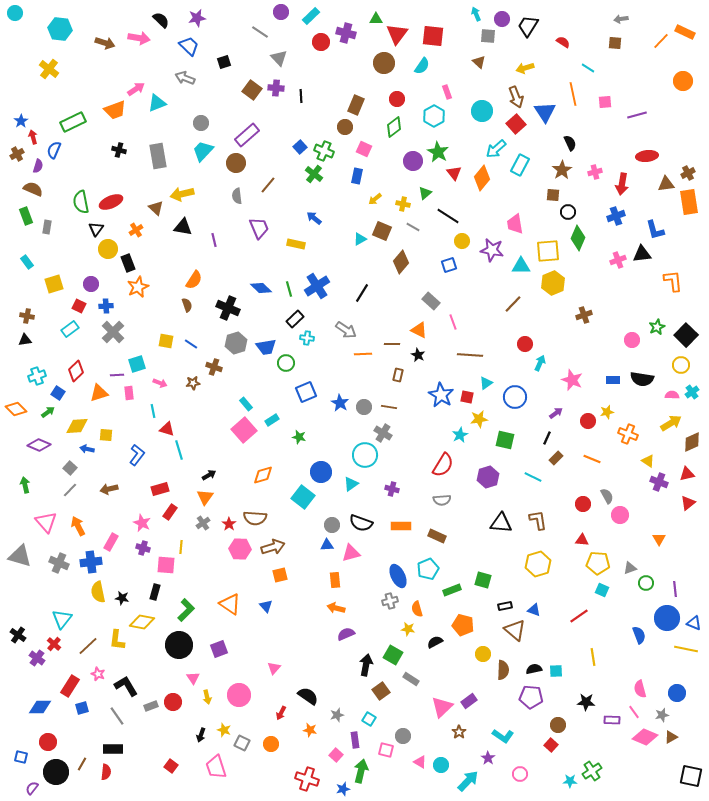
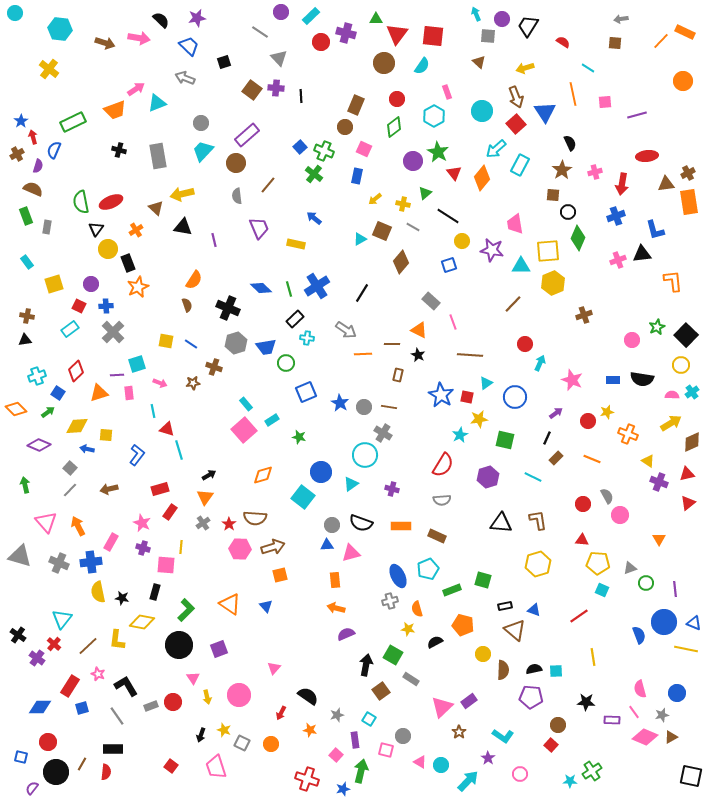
blue circle at (667, 618): moved 3 px left, 4 px down
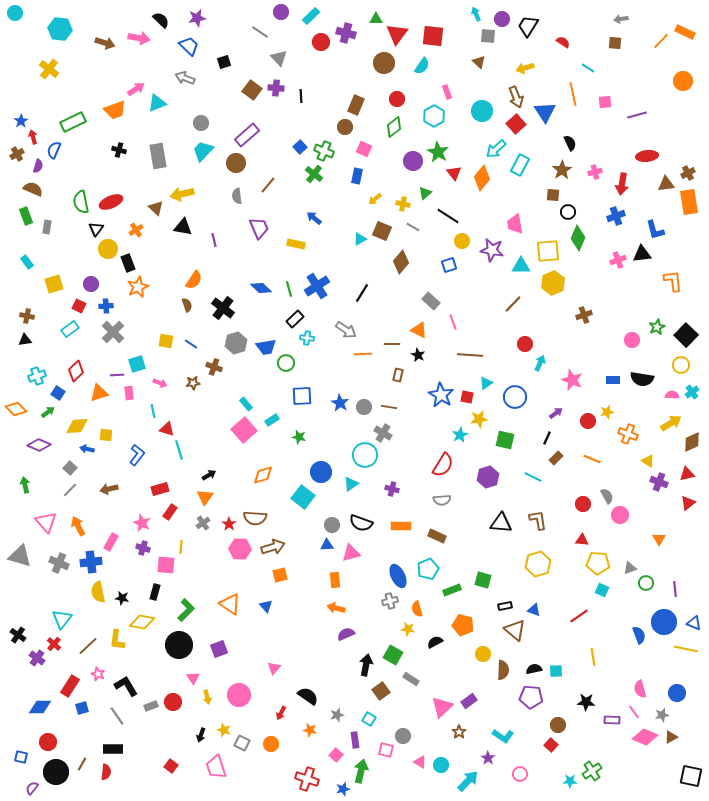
black cross at (228, 308): moved 5 px left; rotated 15 degrees clockwise
blue square at (306, 392): moved 4 px left, 4 px down; rotated 20 degrees clockwise
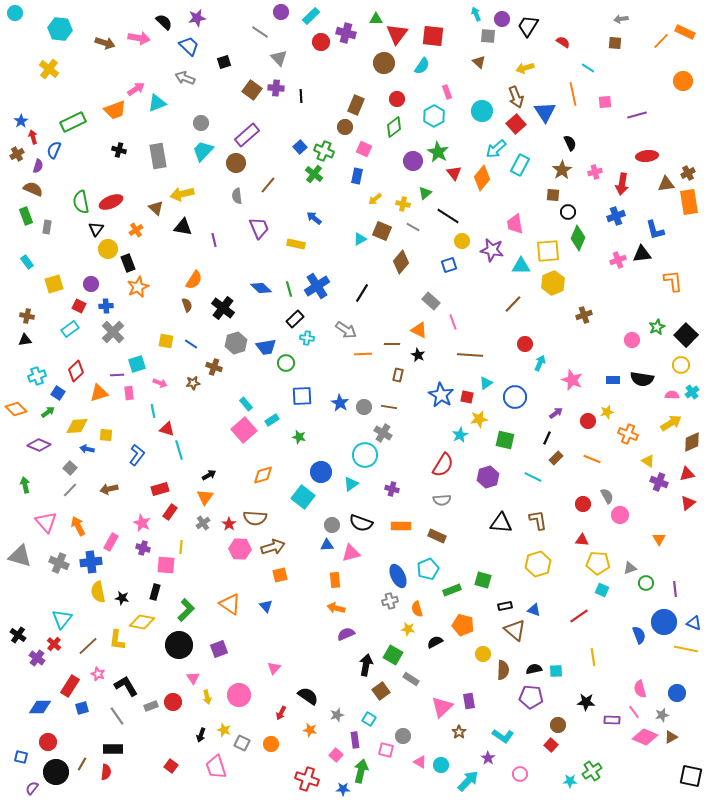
black semicircle at (161, 20): moved 3 px right, 2 px down
purple rectangle at (469, 701): rotated 63 degrees counterclockwise
blue star at (343, 789): rotated 16 degrees clockwise
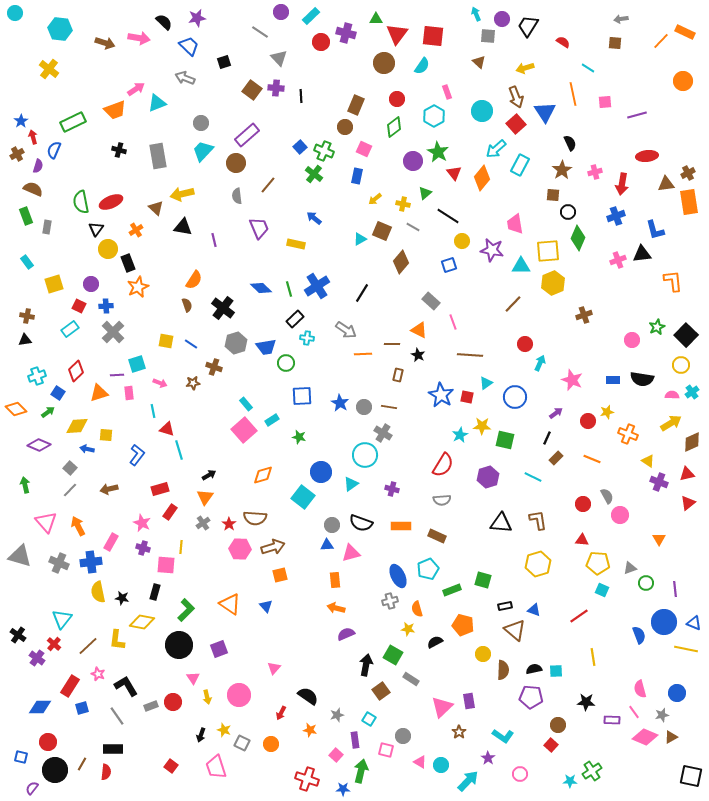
yellow star at (479, 419): moved 3 px right, 7 px down; rotated 12 degrees clockwise
black circle at (56, 772): moved 1 px left, 2 px up
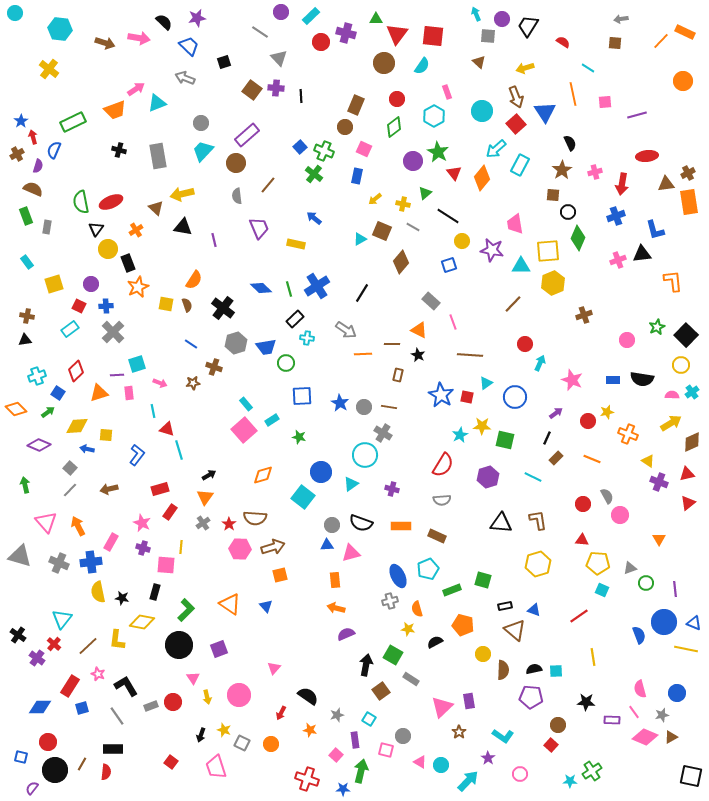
pink circle at (632, 340): moved 5 px left
yellow square at (166, 341): moved 37 px up
red square at (171, 766): moved 4 px up
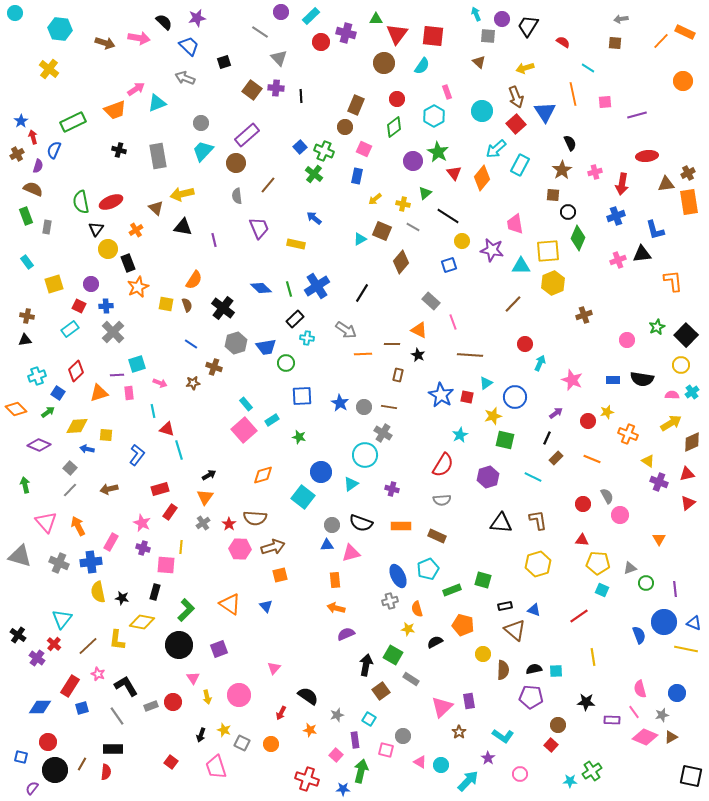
yellow star at (482, 426): moved 11 px right, 10 px up; rotated 18 degrees counterclockwise
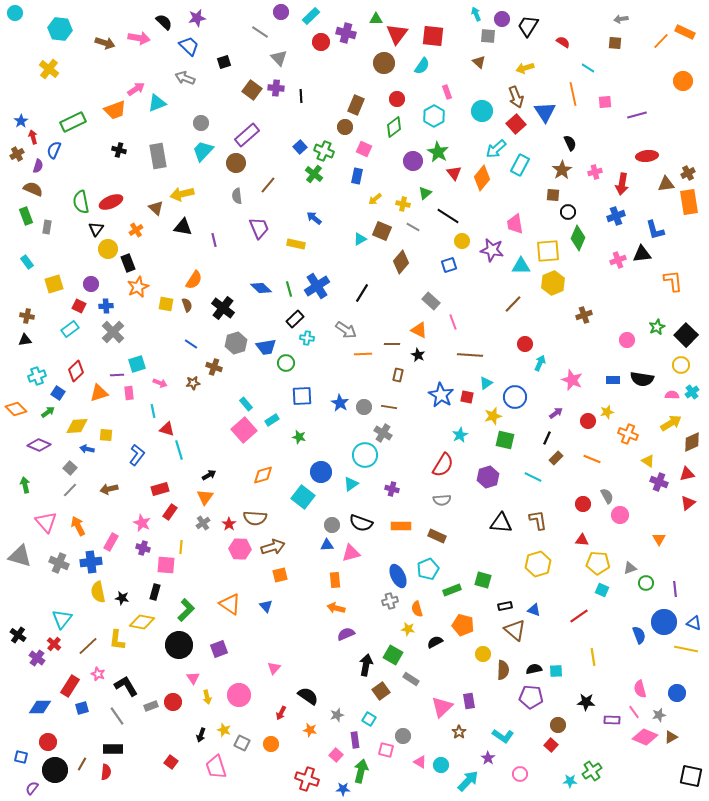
gray star at (662, 715): moved 3 px left
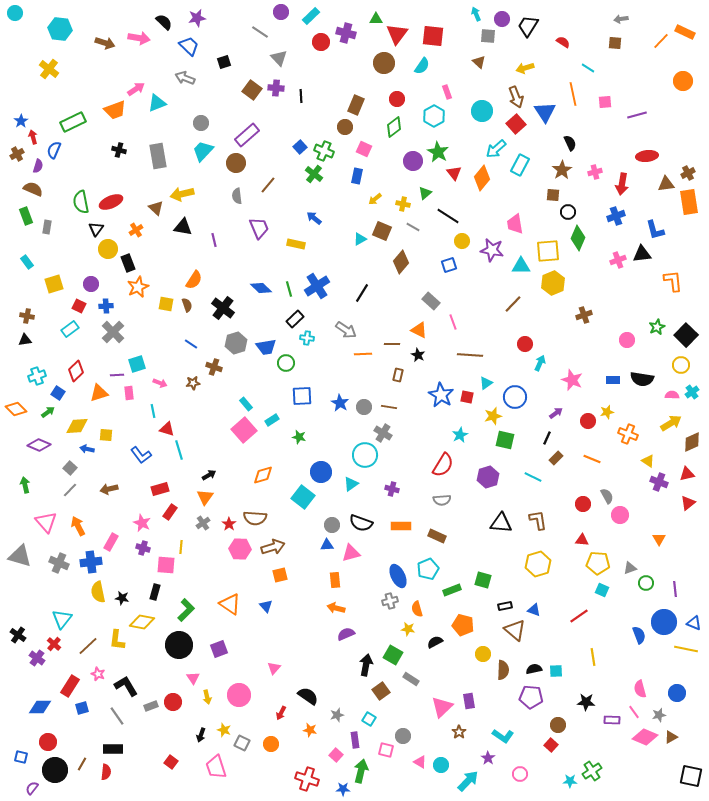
blue L-shape at (137, 455): moved 4 px right; rotated 105 degrees clockwise
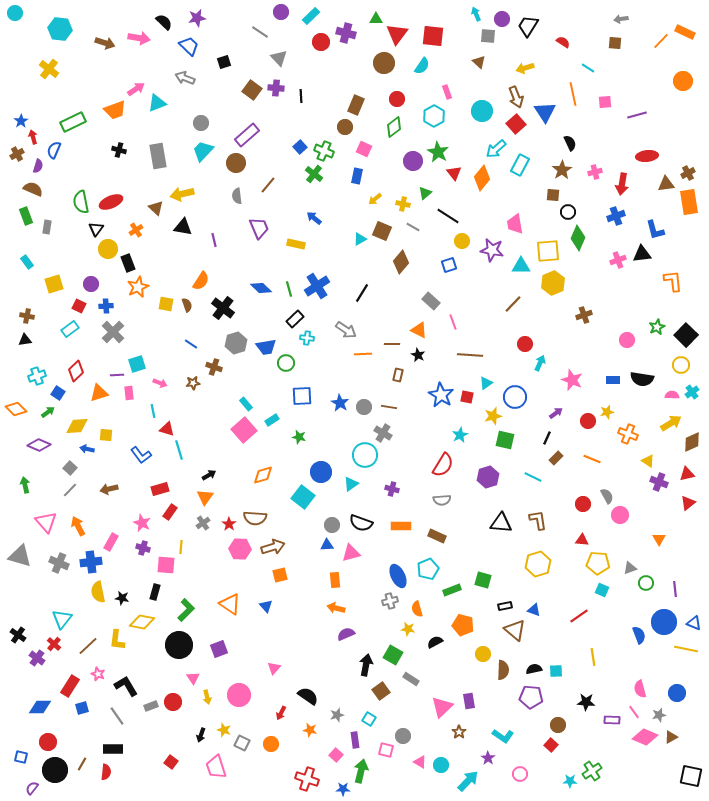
orange semicircle at (194, 280): moved 7 px right, 1 px down
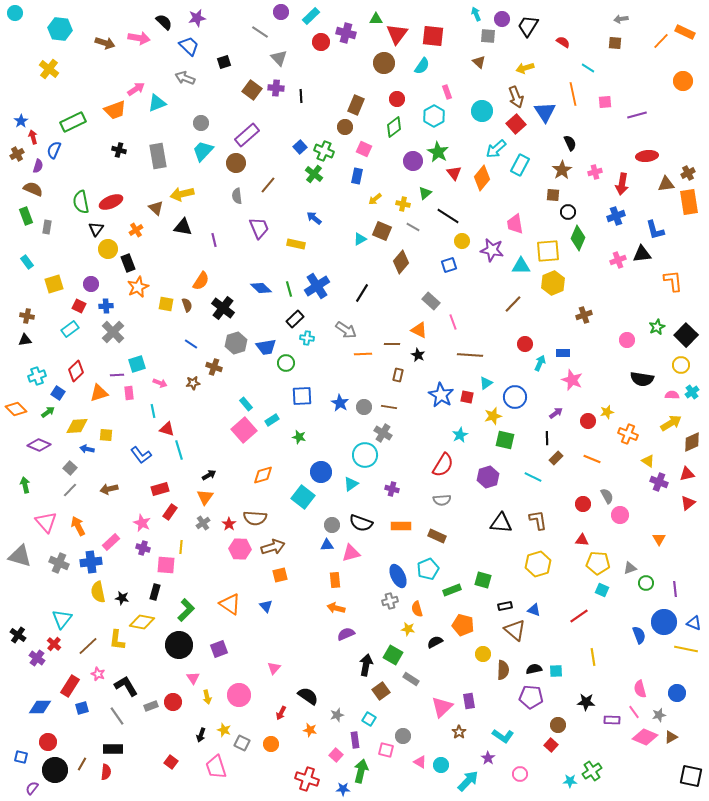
blue rectangle at (613, 380): moved 50 px left, 27 px up
black line at (547, 438): rotated 24 degrees counterclockwise
pink rectangle at (111, 542): rotated 18 degrees clockwise
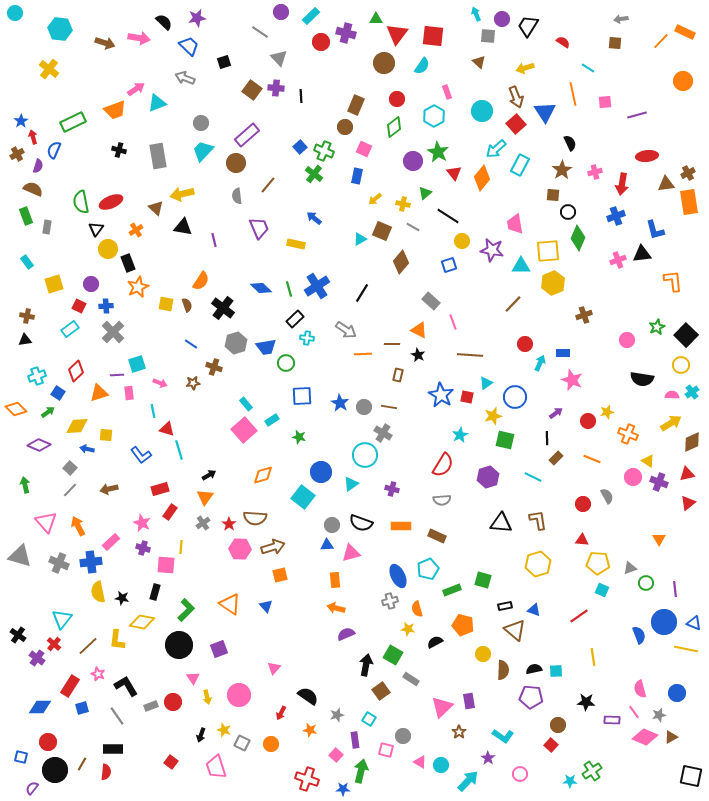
pink circle at (620, 515): moved 13 px right, 38 px up
